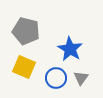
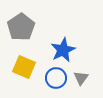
gray pentagon: moved 5 px left, 4 px up; rotated 24 degrees clockwise
blue star: moved 7 px left, 1 px down; rotated 15 degrees clockwise
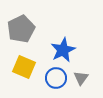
gray pentagon: moved 2 px down; rotated 8 degrees clockwise
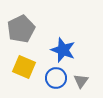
blue star: rotated 25 degrees counterclockwise
gray triangle: moved 3 px down
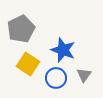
yellow square: moved 4 px right, 3 px up; rotated 10 degrees clockwise
gray triangle: moved 3 px right, 6 px up
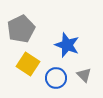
blue star: moved 4 px right, 5 px up
gray triangle: rotated 21 degrees counterclockwise
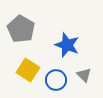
gray pentagon: rotated 16 degrees counterclockwise
yellow square: moved 6 px down
blue circle: moved 2 px down
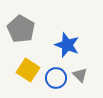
gray triangle: moved 4 px left
blue circle: moved 2 px up
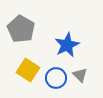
blue star: rotated 25 degrees clockwise
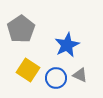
gray pentagon: rotated 8 degrees clockwise
gray triangle: rotated 21 degrees counterclockwise
